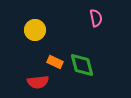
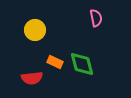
green diamond: moved 1 px up
red semicircle: moved 6 px left, 4 px up
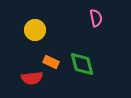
orange rectangle: moved 4 px left
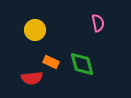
pink semicircle: moved 2 px right, 5 px down
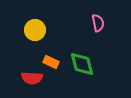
red semicircle: rotated 10 degrees clockwise
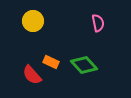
yellow circle: moved 2 px left, 9 px up
green diamond: moved 2 px right, 1 px down; rotated 28 degrees counterclockwise
red semicircle: moved 3 px up; rotated 45 degrees clockwise
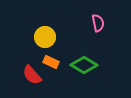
yellow circle: moved 12 px right, 16 px down
green diamond: rotated 16 degrees counterclockwise
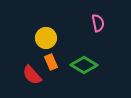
yellow circle: moved 1 px right, 1 px down
orange rectangle: rotated 42 degrees clockwise
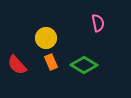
red semicircle: moved 15 px left, 10 px up
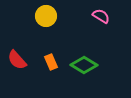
pink semicircle: moved 3 px right, 7 px up; rotated 48 degrees counterclockwise
yellow circle: moved 22 px up
red semicircle: moved 5 px up
